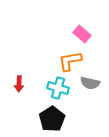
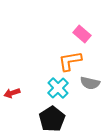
red arrow: moved 7 px left, 9 px down; rotated 70 degrees clockwise
cyan cross: rotated 30 degrees clockwise
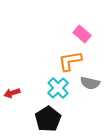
black pentagon: moved 4 px left
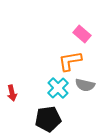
gray semicircle: moved 5 px left, 2 px down
red arrow: rotated 84 degrees counterclockwise
black pentagon: rotated 25 degrees clockwise
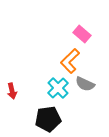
orange L-shape: rotated 35 degrees counterclockwise
gray semicircle: moved 1 px up; rotated 12 degrees clockwise
red arrow: moved 2 px up
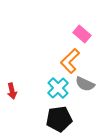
black pentagon: moved 11 px right
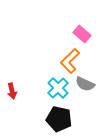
black pentagon: rotated 20 degrees clockwise
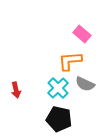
orange L-shape: rotated 40 degrees clockwise
red arrow: moved 4 px right, 1 px up
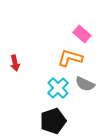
orange L-shape: moved 3 px up; rotated 20 degrees clockwise
red arrow: moved 1 px left, 27 px up
black pentagon: moved 6 px left, 2 px down; rotated 30 degrees counterclockwise
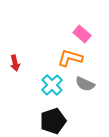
cyan cross: moved 6 px left, 3 px up
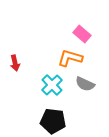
black pentagon: rotated 25 degrees clockwise
